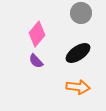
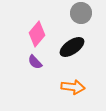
black ellipse: moved 6 px left, 6 px up
purple semicircle: moved 1 px left, 1 px down
orange arrow: moved 5 px left
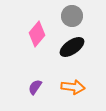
gray circle: moved 9 px left, 3 px down
purple semicircle: moved 25 px down; rotated 77 degrees clockwise
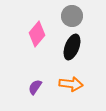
black ellipse: rotated 35 degrees counterclockwise
orange arrow: moved 2 px left, 3 px up
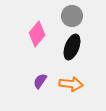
purple semicircle: moved 5 px right, 6 px up
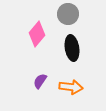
gray circle: moved 4 px left, 2 px up
black ellipse: moved 1 px down; rotated 30 degrees counterclockwise
orange arrow: moved 3 px down
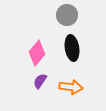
gray circle: moved 1 px left, 1 px down
pink diamond: moved 19 px down
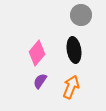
gray circle: moved 14 px right
black ellipse: moved 2 px right, 2 px down
orange arrow: rotated 75 degrees counterclockwise
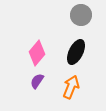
black ellipse: moved 2 px right, 2 px down; rotated 35 degrees clockwise
purple semicircle: moved 3 px left
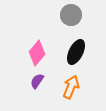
gray circle: moved 10 px left
